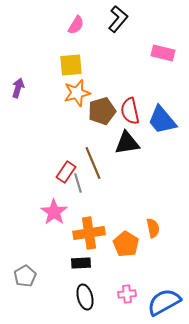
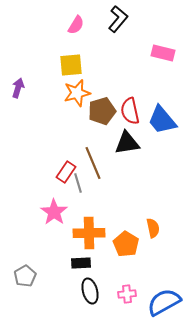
orange cross: rotated 8 degrees clockwise
black ellipse: moved 5 px right, 6 px up
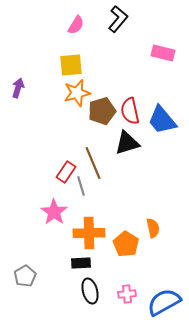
black triangle: rotated 8 degrees counterclockwise
gray line: moved 3 px right, 3 px down
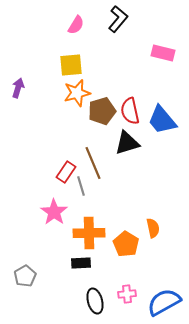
black ellipse: moved 5 px right, 10 px down
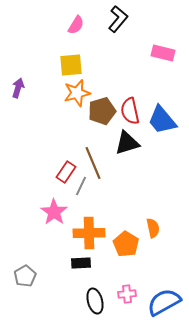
gray line: rotated 42 degrees clockwise
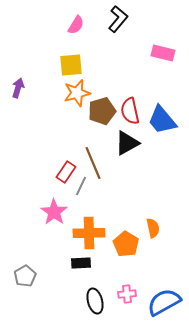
black triangle: rotated 12 degrees counterclockwise
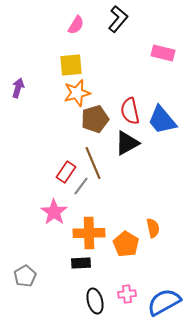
brown pentagon: moved 7 px left, 8 px down
gray line: rotated 12 degrees clockwise
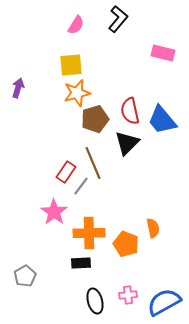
black triangle: rotated 16 degrees counterclockwise
orange pentagon: rotated 10 degrees counterclockwise
pink cross: moved 1 px right, 1 px down
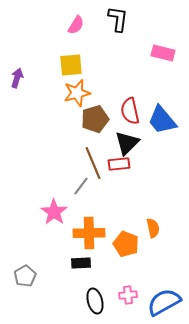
black L-shape: rotated 32 degrees counterclockwise
purple arrow: moved 1 px left, 10 px up
red rectangle: moved 53 px right, 8 px up; rotated 50 degrees clockwise
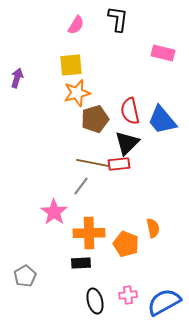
brown line: rotated 56 degrees counterclockwise
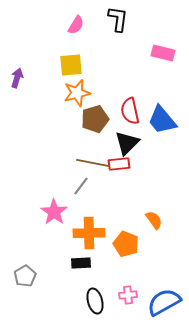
orange semicircle: moved 1 px right, 8 px up; rotated 24 degrees counterclockwise
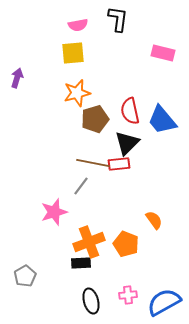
pink semicircle: moved 2 px right; rotated 48 degrees clockwise
yellow square: moved 2 px right, 12 px up
pink star: rotated 20 degrees clockwise
orange cross: moved 9 px down; rotated 20 degrees counterclockwise
black ellipse: moved 4 px left
